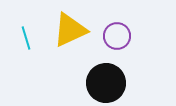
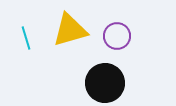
yellow triangle: rotated 9 degrees clockwise
black circle: moved 1 px left
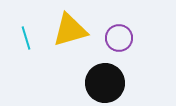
purple circle: moved 2 px right, 2 px down
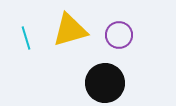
purple circle: moved 3 px up
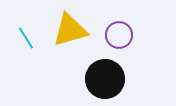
cyan line: rotated 15 degrees counterclockwise
black circle: moved 4 px up
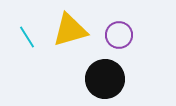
cyan line: moved 1 px right, 1 px up
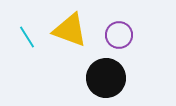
yellow triangle: rotated 36 degrees clockwise
black circle: moved 1 px right, 1 px up
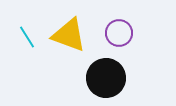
yellow triangle: moved 1 px left, 5 px down
purple circle: moved 2 px up
